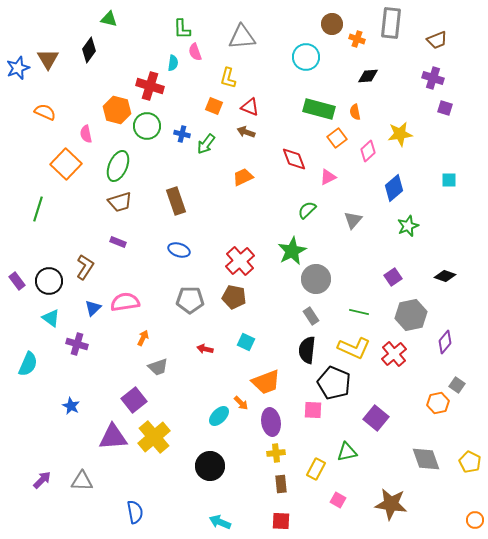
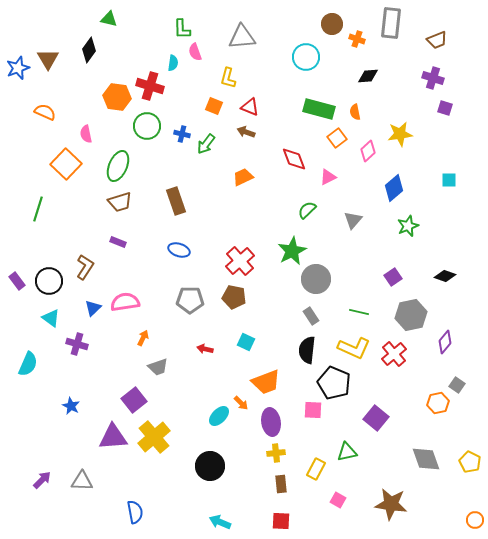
orange hexagon at (117, 110): moved 13 px up; rotated 8 degrees counterclockwise
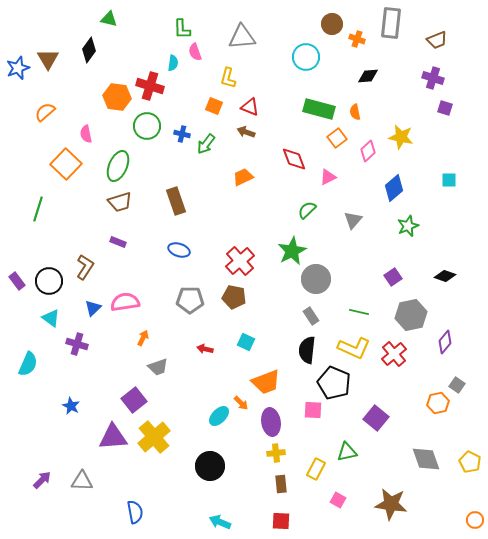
orange semicircle at (45, 112): rotated 65 degrees counterclockwise
yellow star at (400, 134): moved 1 px right, 3 px down; rotated 20 degrees clockwise
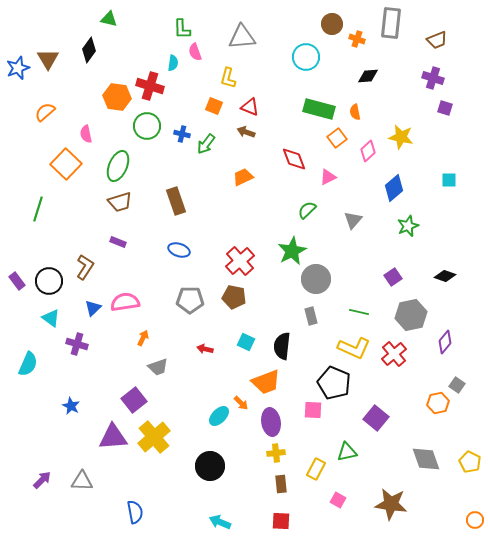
gray rectangle at (311, 316): rotated 18 degrees clockwise
black semicircle at (307, 350): moved 25 px left, 4 px up
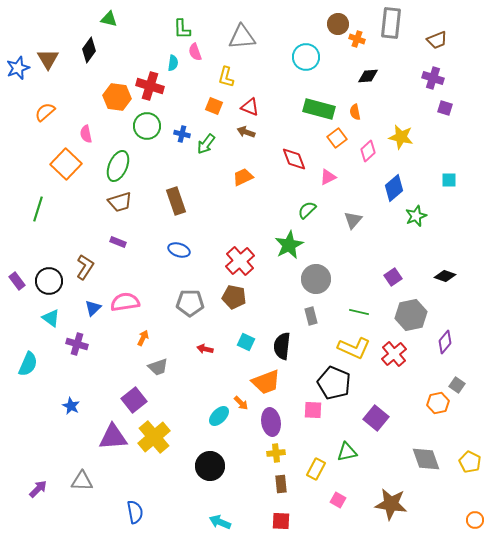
brown circle at (332, 24): moved 6 px right
yellow L-shape at (228, 78): moved 2 px left, 1 px up
green star at (408, 226): moved 8 px right, 10 px up
green star at (292, 251): moved 3 px left, 6 px up
gray pentagon at (190, 300): moved 3 px down
purple arrow at (42, 480): moved 4 px left, 9 px down
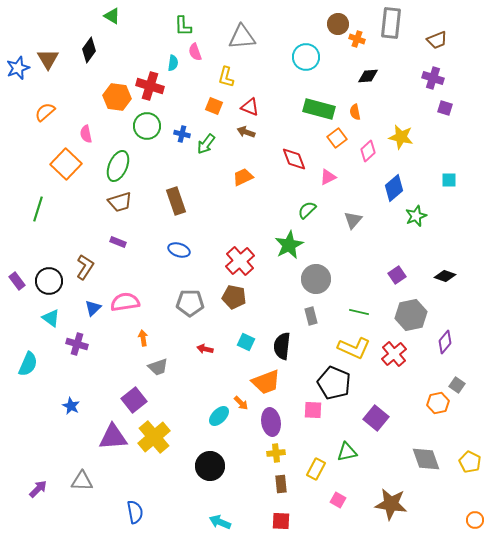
green triangle at (109, 19): moved 3 px right, 3 px up; rotated 18 degrees clockwise
green L-shape at (182, 29): moved 1 px right, 3 px up
purple square at (393, 277): moved 4 px right, 2 px up
orange arrow at (143, 338): rotated 35 degrees counterclockwise
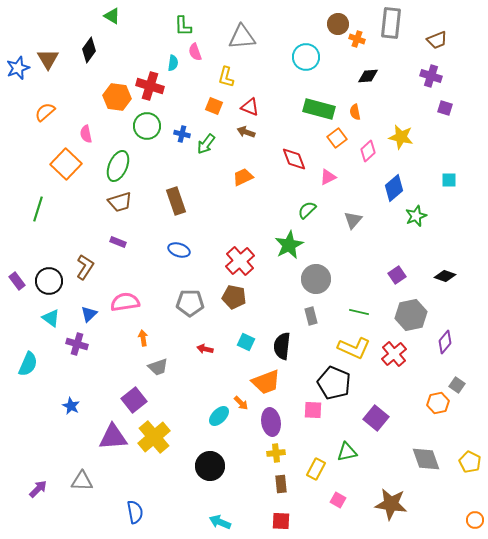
purple cross at (433, 78): moved 2 px left, 2 px up
blue triangle at (93, 308): moved 4 px left, 6 px down
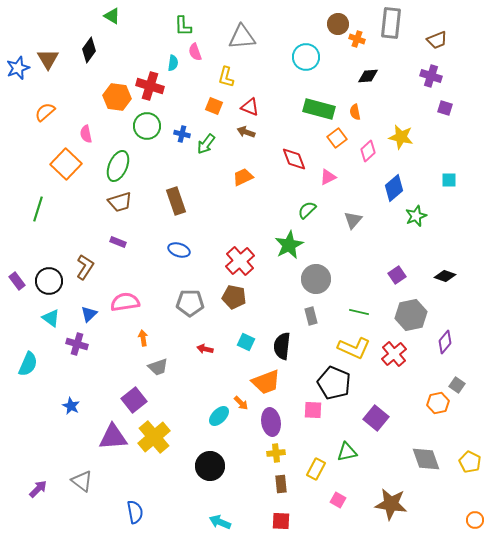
gray triangle at (82, 481): rotated 35 degrees clockwise
